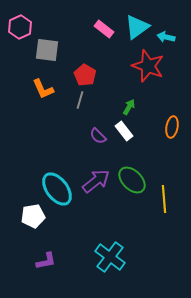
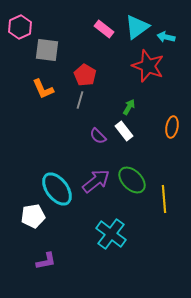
cyan cross: moved 1 px right, 23 px up
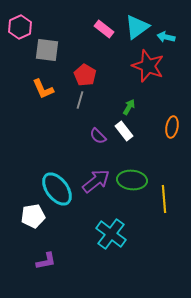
green ellipse: rotated 40 degrees counterclockwise
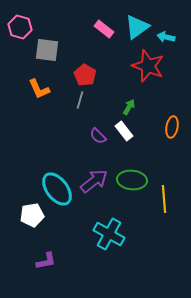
pink hexagon: rotated 20 degrees counterclockwise
orange L-shape: moved 4 px left
purple arrow: moved 2 px left
white pentagon: moved 1 px left, 1 px up
cyan cross: moved 2 px left; rotated 8 degrees counterclockwise
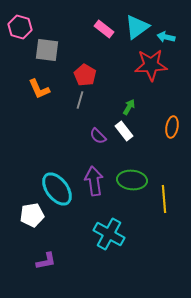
red star: moved 3 px right, 1 px up; rotated 24 degrees counterclockwise
purple arrow: rotated 60 degrees counterclockwise
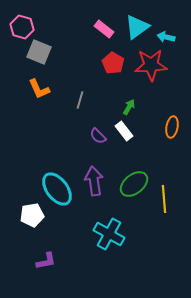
pink hexagon: moved 2 px right
gray square: moved 8 px left, 2 px down; rotated 15 degrees clockwise
red pentagon: moved 28 px right, 12 px up
green ellipse: moved 2 px right, 4 px down; rotated 44 degrees counterclockwise
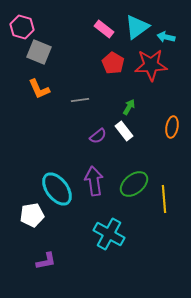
gray line: rotated 66 degrees clockwise
purple semicircle: rotated 84 degrees counterclockwise
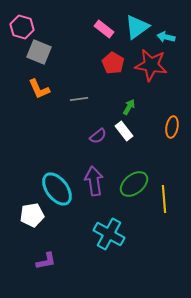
red star: rotated 12 degrees clockwise
gray line: moved 1 px left, 1 px up
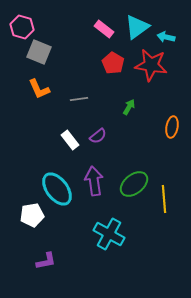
white rectangle: moved 54 px left, 9 px down
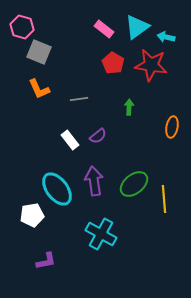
green arrow: rotated 28 degrees counterclockwise
cyan cross: moved 8 px left
